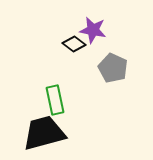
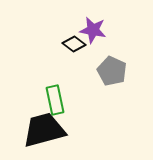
gray pentagon: moved 1 px left, 3 px down
black trapezoid: moved 3 px up
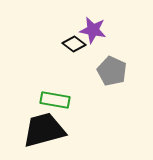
green rectangle: rotated 68 degrees counterclockwise
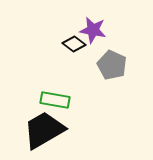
gray pentagon: moved 6 px up
black trapezoid: rotated 15 degrees counterclockwise
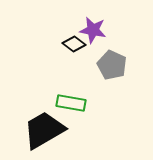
green rectangle: moved 16 px right, 3 px down
